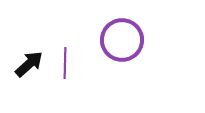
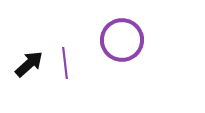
purple line: rotated 8 degrees counterclockwise
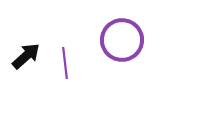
black arrow: moved 3 px left, 8 px up
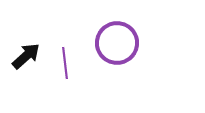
purple circle: moved 5 px left, 3 px down
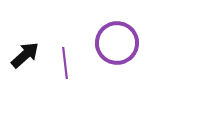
black arrow: moved 1 px left, 1 px up
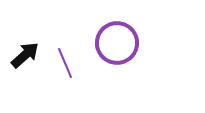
purple line: rotated 16 degrees counterclockwise
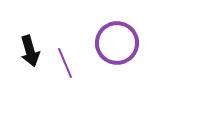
black arrow: moved 5 px right, 4 px up; rotated 116 degrees clockwise
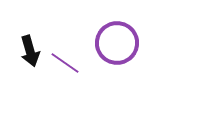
purple line: rotated 32 degrees counterclockwise
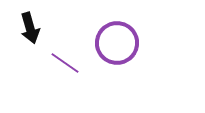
black arrow: moved 23 px up
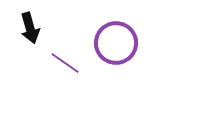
purple circle: moved 1 px left
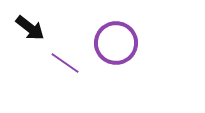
black arrow: rotated 36 degrees counterclockwise
